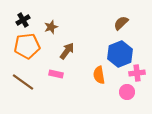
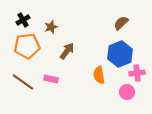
pink rectangle: moved 5 px left, 5 px down
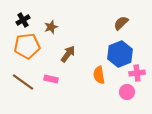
brown arrow: moved 1 px right, 3 px down
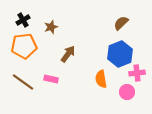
orange pentagon: moved 3 px left
orange semicircle: moved 2 px right, 4 px down
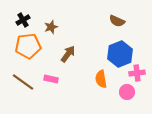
brown semicircle: moved 4 px left, 2 px up; rotated 112 degrees counterclockwise
orange pentagon: moved 4 px right
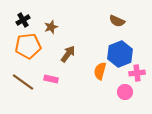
orange semicircle: moved 1 px left, 8 px up; rotated 24 degrees clockwise
pink circle: moved 2 px left
